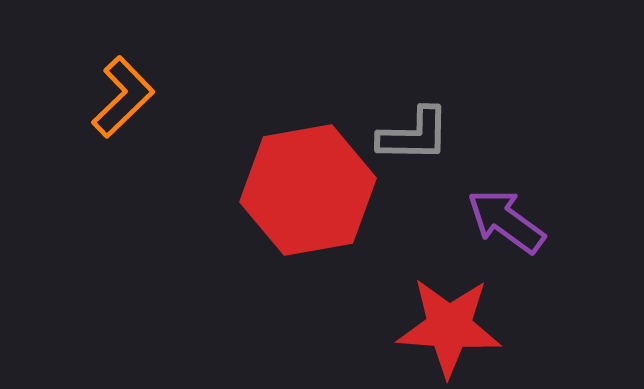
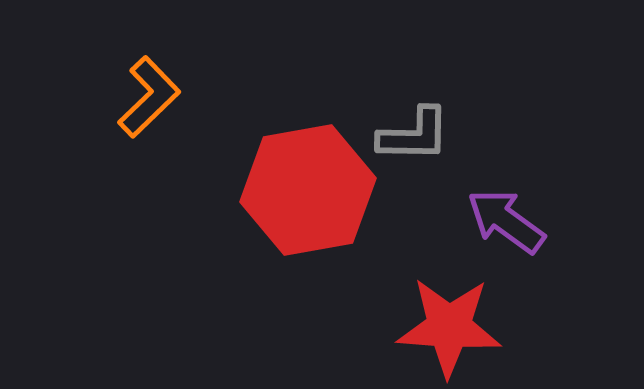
orange L-shape: moved 26 px right
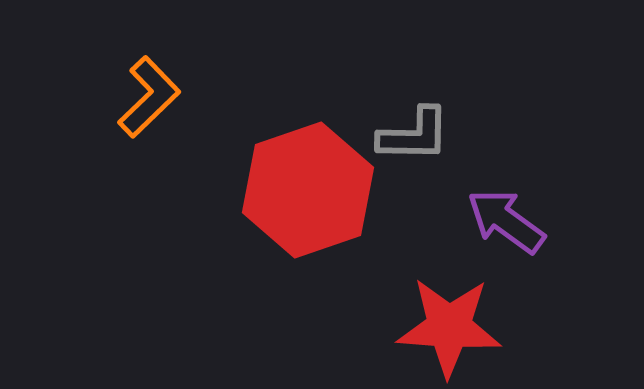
red hexagon: rotated 9 degrees counterclockwise
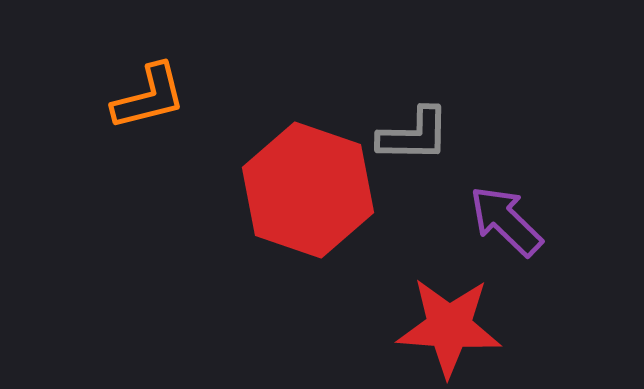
orange L-shape: rotated 30 degrees clockwise
red hexagon: rotated 22 degrees counterclockwise
purple arrow: rotated 8 degrees clockwise
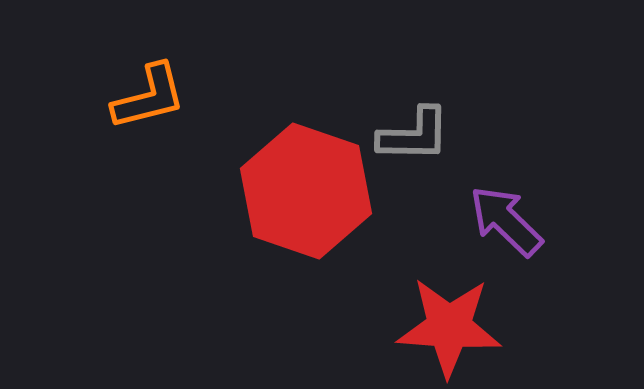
red hexagon: moved 2 px left, 1 px down
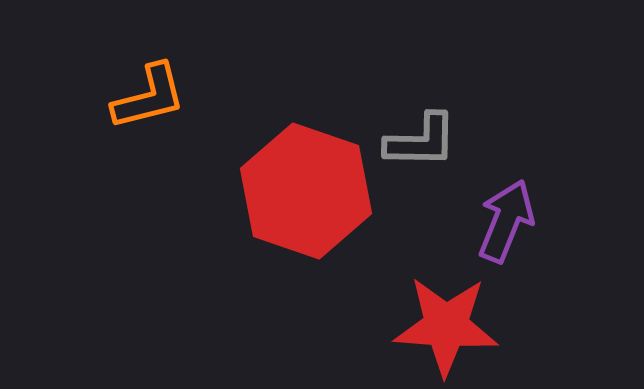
gray L-shape: moved 7 px right, 6 px down
purple arrow: rotated 68 degrees clockwise
red star: moved 3 px left, 1 px up
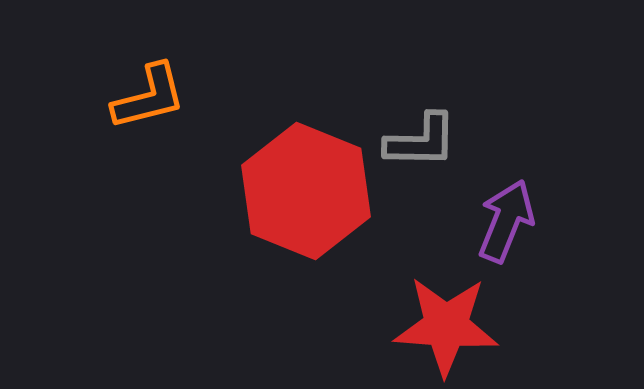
red hexagon: rotated 3 degrees clockwise
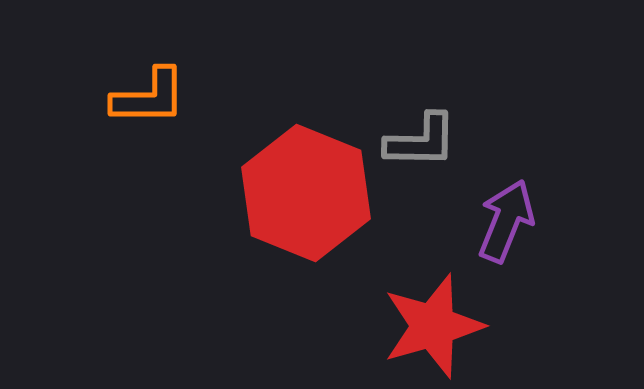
orange L-shape: rotated 14 degrees clockwise
red hexagon: moved 2 px down
red star: moved 13 px left; rotated 20 degrees counterclockwise
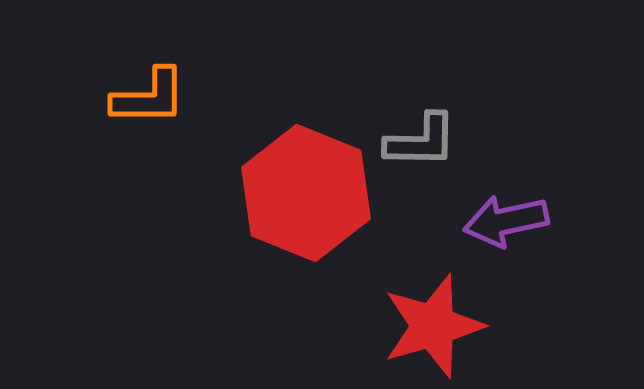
purple arrow: rotated 124 degrees counterclockwise
